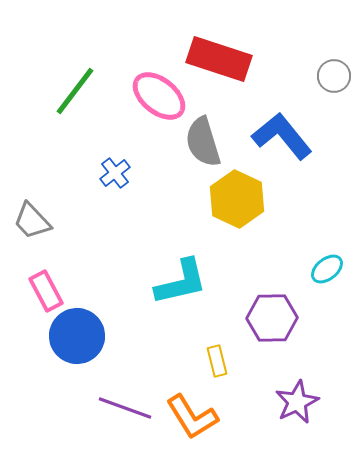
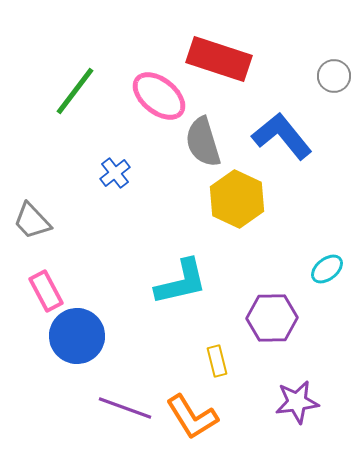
purple star: rotated 18 degrees clockwise
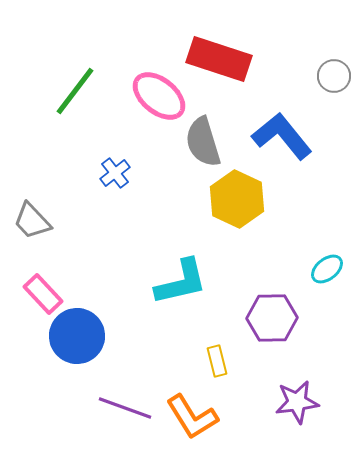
pink rectangle: moved 3 px left, 3 px down; rotated 15 degrees counterclockwise
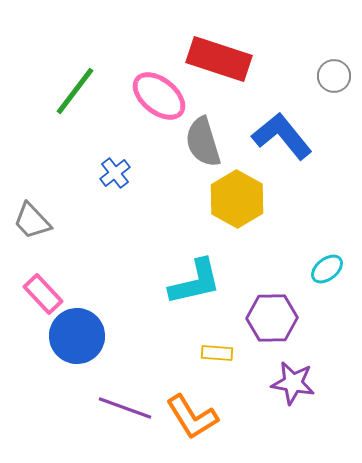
yellow hexagon: rotated 4 degrees clockwise
cyan L-shape: moved 14 px right
yellow rectangle: moved 8 px up; rotated 72 degrees counterclockwise
purple star: moved 4 px left, 19 px up; rotated 18 degrees clockwise
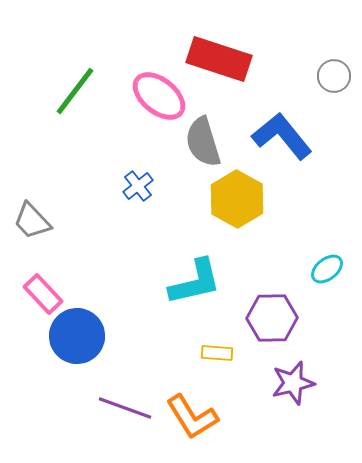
blue cross: moved 23 px right, 13 px down
purple star: rotated 24 degrees counterclockwise
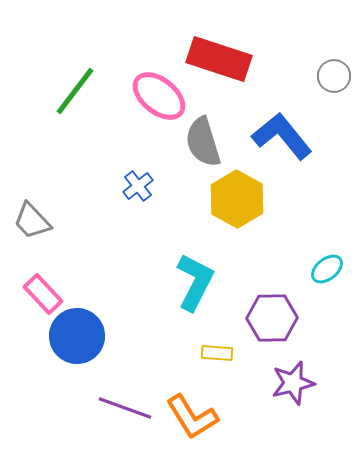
cyan L-shape: rotated 50 degrees counterclockwise
